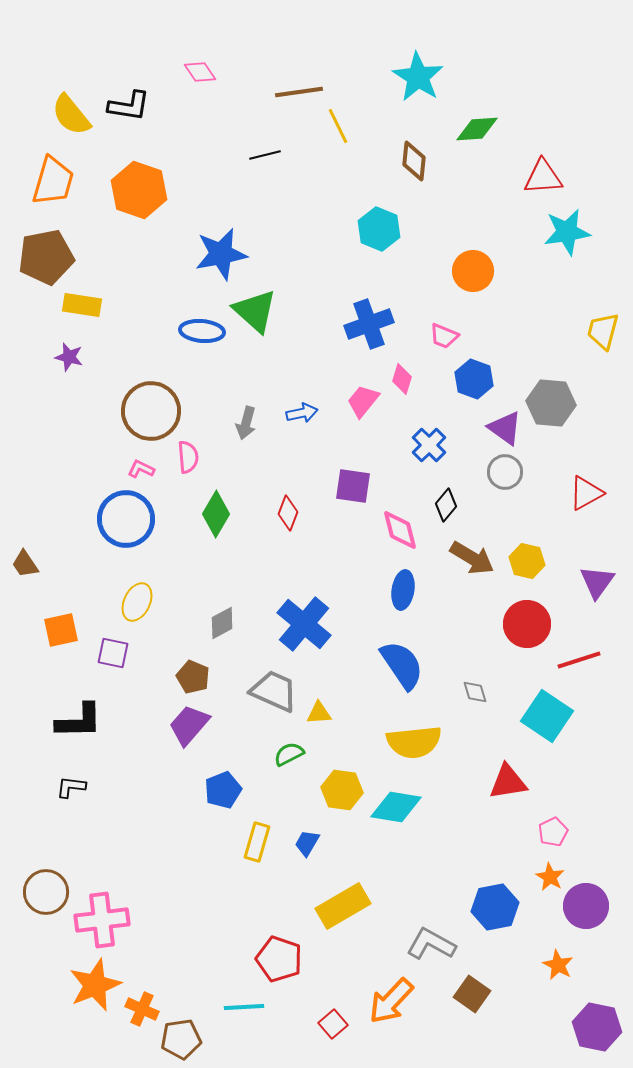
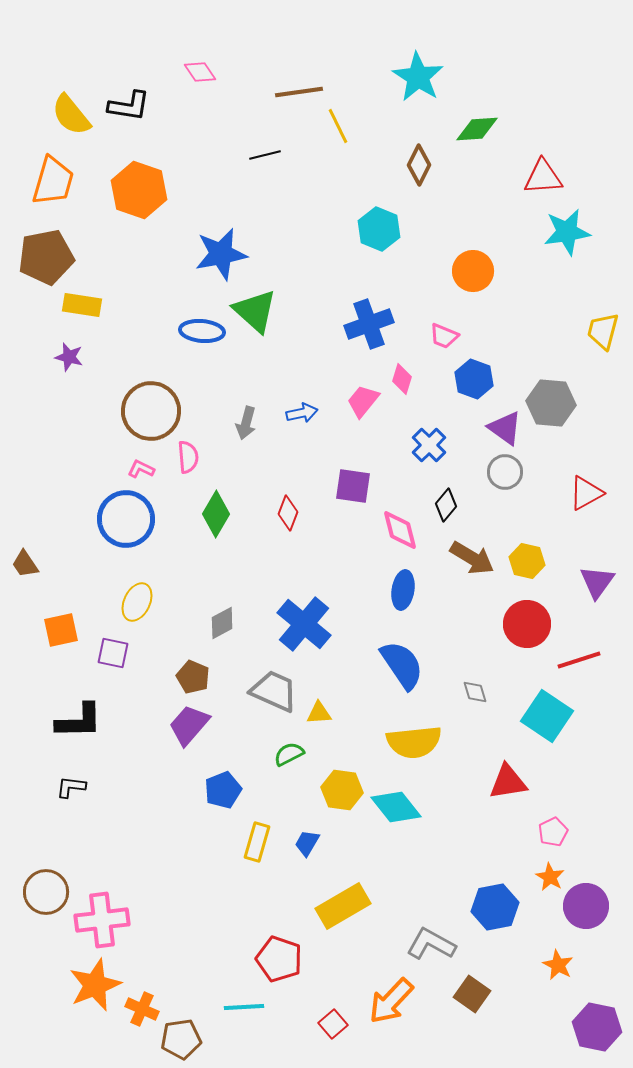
brown diamond at (414, 161): moved 5 px right, 4 px down; rotated 21 degrees clockwise
cyan diamond at (396, 807): rotated 42 degrees clockwise
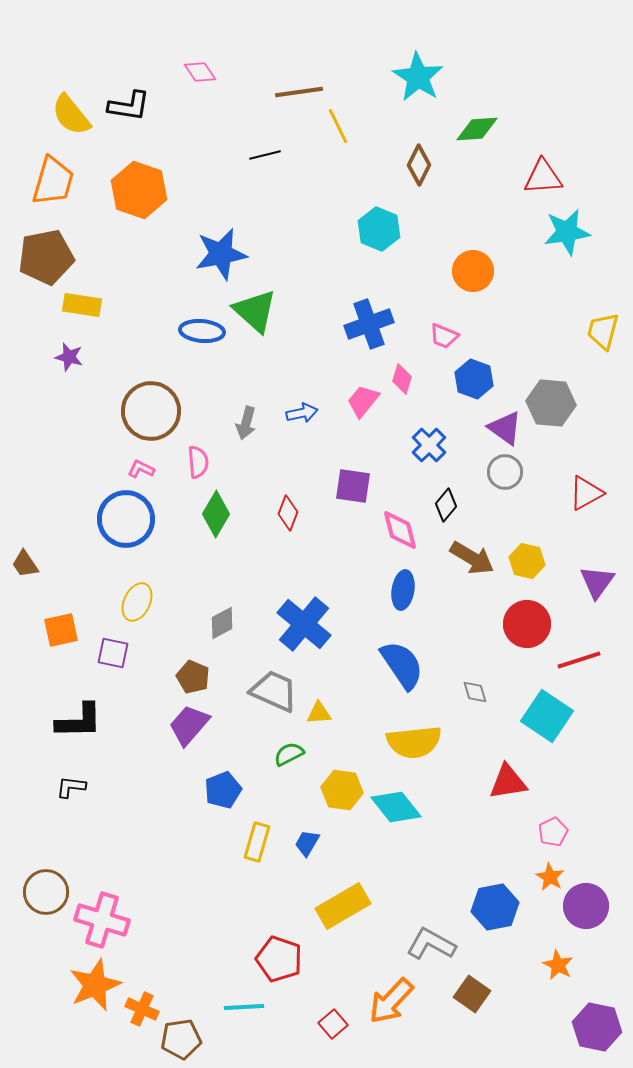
pink semicircle at (188, 457): moved 10 px right, 5 px down
pink cross at (102, 920): rotated 24 degrees clockwise
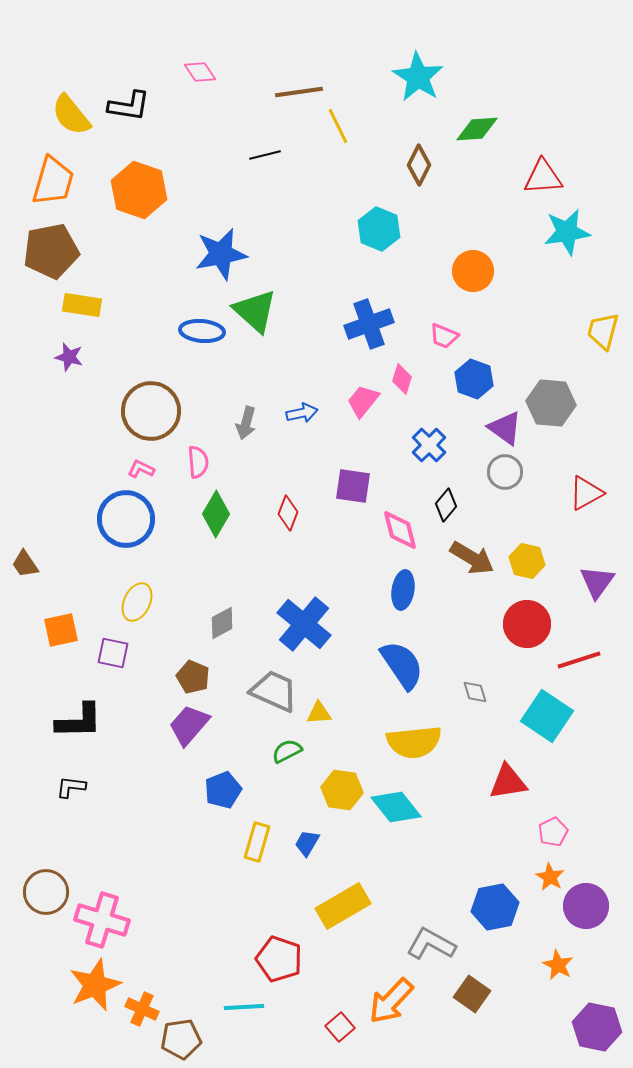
brown pentagon at (46, 257): moved 5 px right, 6 px up
green semicircle at (289, 754): moved 2 px left, 3 px up
red square at (333, 1024): moved 7 px right, 3 px down
